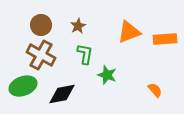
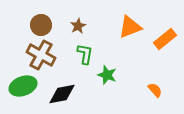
orange triangle: moved 1 px right, 5 px up
orange rectangle: rotated 35 degrees counterclockwise
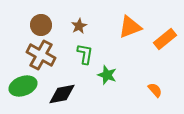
brown star: moved 1 px right
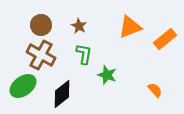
brown star: rotated 14 degrees counterclockwise
green L-shape: moved 1 px left
green ellipse: rotated 16 degrees counterclockwise
black diamond: rotated 28 degrees counterclockwise
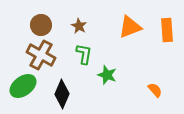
orange rectangle: moved 2 px right, 9 px up; rotated 55 degrees counterclockwise
black diamond: rotated 28 degrees counterclockwise
